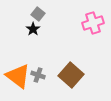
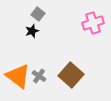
black star: moved 1 px left, 2 px down; rotated 16 degrees clockwise
gray cross: moved 1 px right, 1 px down; rotated 16 degrees clockwise
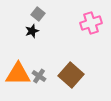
pink cross: moved 2 px left
orange triangle: moved 2 px up; rotated 36 degrees counterclockwise
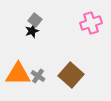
gray square: moved 3 px left, 6 px down
gray cross: moved 1 px left
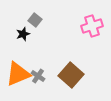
pink cross: moved 1 px right, 3 px down
black star: moved 9 px left, 3 px down
orange triangle: rotated 24 degrees counterclockwise
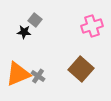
black star: moved 1 px right, 2 px up; rotated 24 degrees clockwise
brown square: moved 10 px right, 6 px up
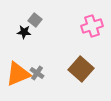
gray cross: moved 1 px left, 3 px up
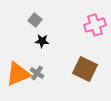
pink cross: moved 3 px right, 1 px up
black star: moved 18 px right, 9 px down
brown square: moved 4 px right; rotated 15 degrees counterclockwise
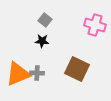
gray square: moved 10 px right
pink cross: rotated 35 degrees clockwise
brown square: moved 8 px left
gray cross: rotated 32 degrees counterclockwise
